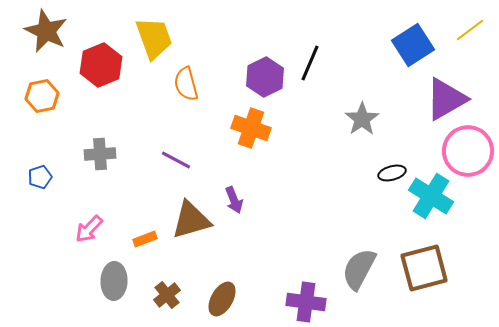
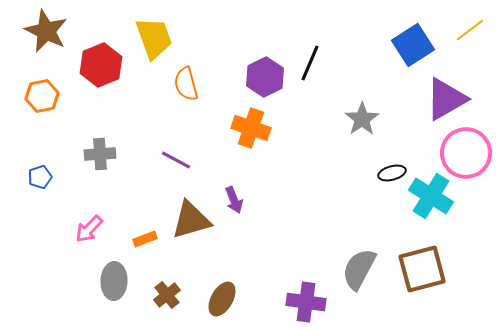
pink circle: moved 2 px left, 2 px down
brown square: moved 2 px left, 1 px down
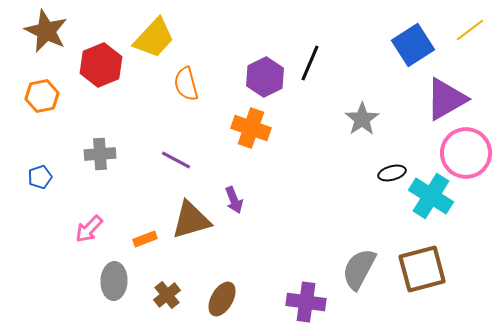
yellow trapezoid: rotated 63 degrees clockwise
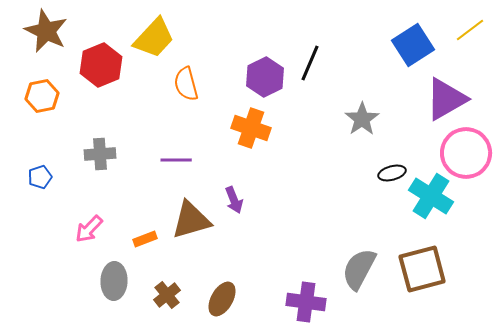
purple line: rotated 28 degrees counterclockwise
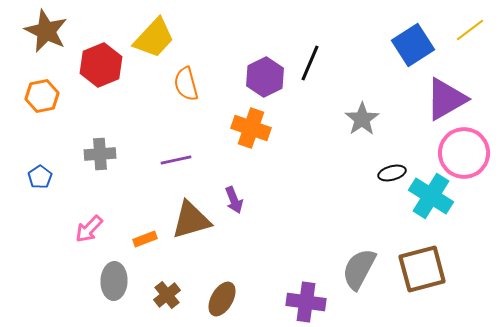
pink circle: moved 2 px left
purple line: rotated 12 degrees counterclockwise
blue pentagon: rotated 15 degrees counterclockwise
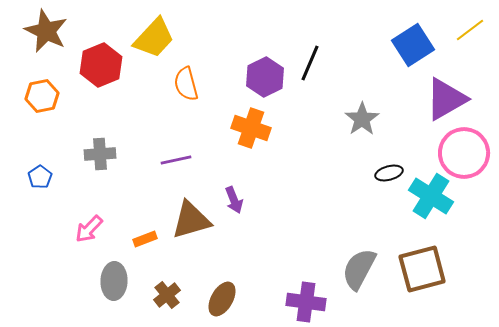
black ellipse: moved 3 px left
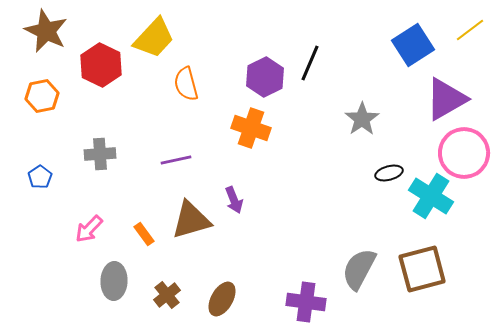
red hexagon: rotated 12 degrees counterclockwise
orange rectangle: moved 1 px left, 5 px up; rotated 75 degrees clockwise
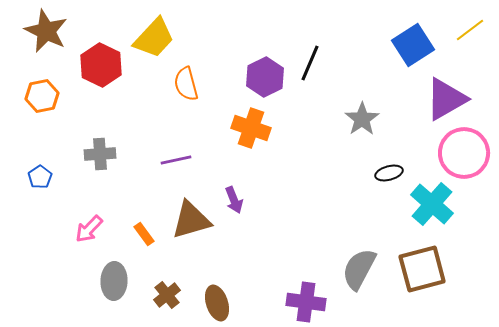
cyan cross: moved 1 px right, 8 px down; rotated 9 degrees clockwise
brown ellipse: moved 5 px left, 4 px down; rotated 48 degrees counterclockwise
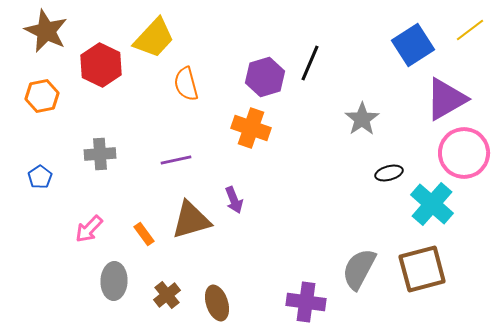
purple hexagon: rotated 9 degrees clockwise
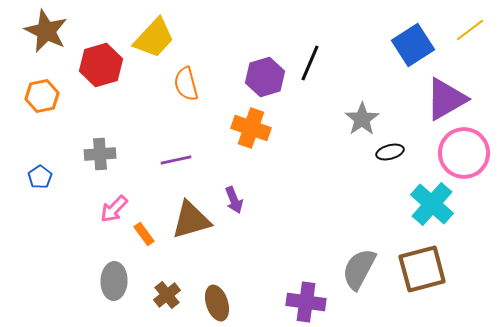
red hexagon: rotated 18 degrees clockwise
black ellipse: moved 1 px right, 21 px up
pink arrow: moved 25 px right, 20 px up
